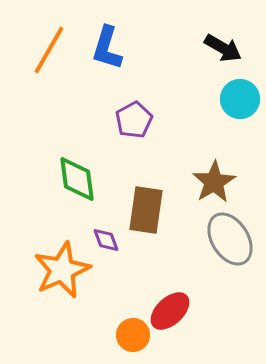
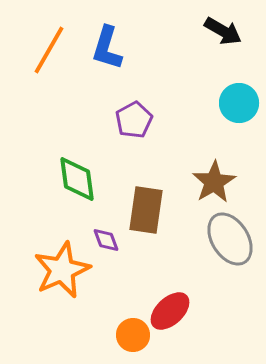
black arrow: moved 17 px up
cyan circle: moved 1 px left, 4 px down
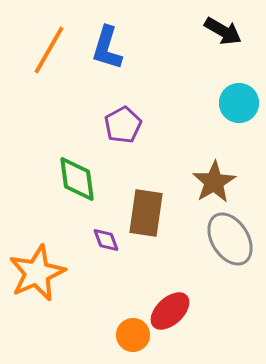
purple pentagon: moved 11 px left, 5 px down
brown rectangle: moved 3 px down
orange star: moved 25 px left, 3 px down
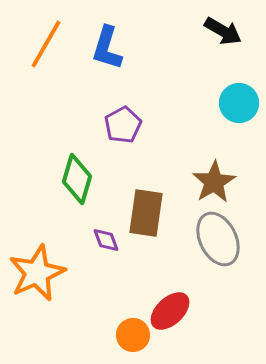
orange line: moved 3 px left, 6 px up
green diamond: rotated 24 degrees clockwise
gray ellipse: moved 12 px left; rotated 6 degrees clockwise
